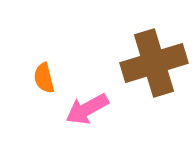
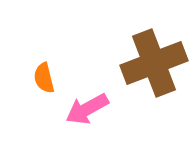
brown cross: rotated 4 degrees counterclockwise
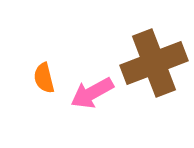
pink arrow: moved 5 px right, 16 px up
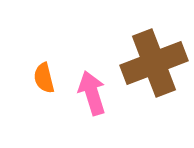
pink arrow: rotated 102 degrees clockwise
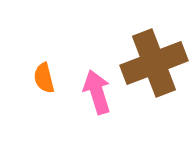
pink arrow: moved 5 px right, 1 px up
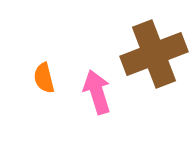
brown cross: moved 9 px up
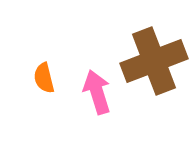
brown cross: moved 7 px down
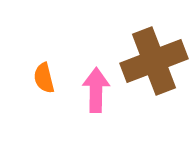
pink arrow: moved 1 px left, 2 px up; rotated 18 degrees clockwise
